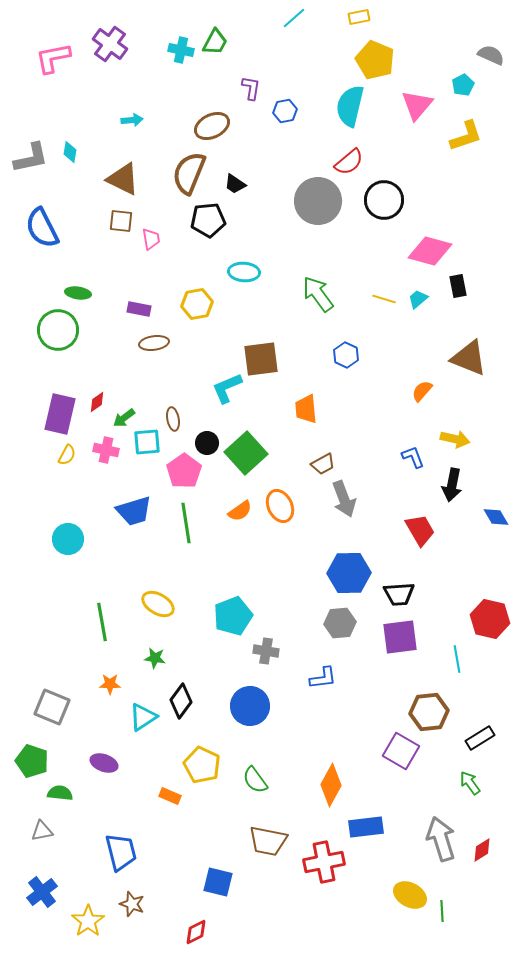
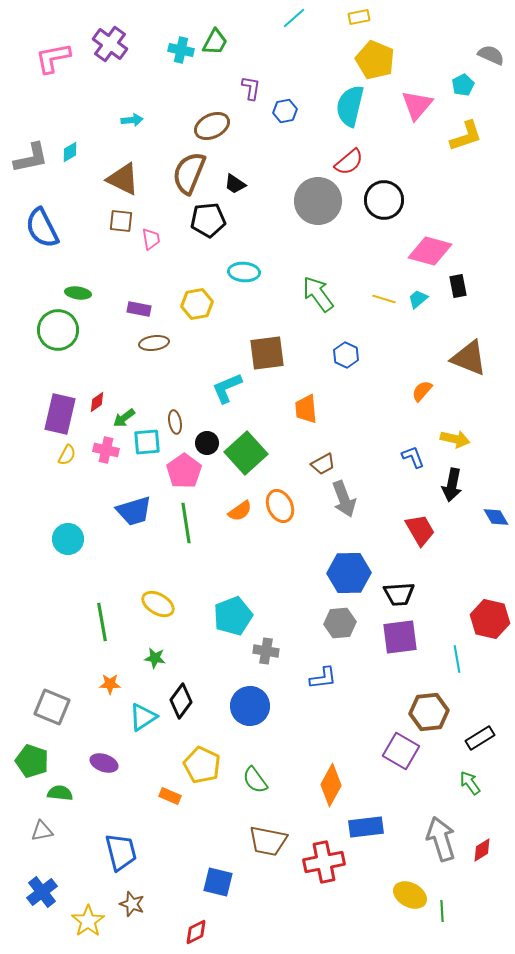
cyan diamond at (70, 152): rotated 50 degrees clockwise
brown square at (261, 359): moved 6 px right, 6 px up
brown ellipse at (173, 419): moved 2 px right, 3 px down
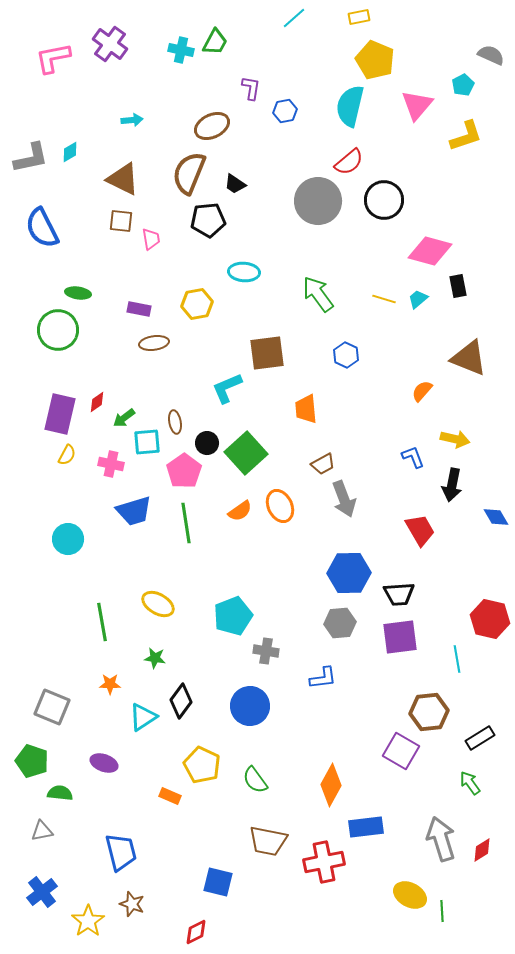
pink cross at (106, 450): moved 5 px right, 14 px down
